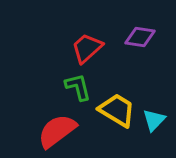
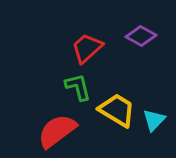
purple diamond: moved 1 px right, 1 px up; rotated 20 degrees clockwise
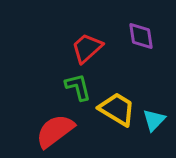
purple diamond: rotated 52 degrees clockwise
yellow trapezoid: moved 1 px up
red semicircle: moved 2 px left
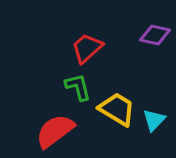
purple diamond: moved 14 px right, 1 px up; rotated 68 degrees counterclockwise
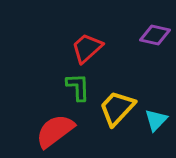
green L-shape: rotated 12 degrees clockwise
yellow trapezoid: moved 1 px up; rotated 78 degrees counterclockwise
cyan triangle: moved 2 px right
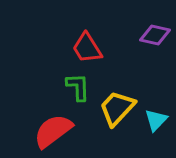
red trapezoid: rotated 80 degrees counterclockwise
red semicircle: moved 2 px left
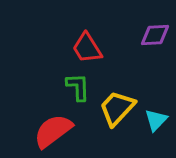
purple diamond: rotated 16 degrees counterclockwise
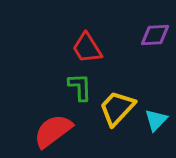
green L-shape: moved 2 px right
